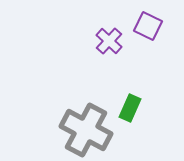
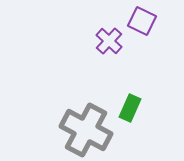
purple square: moved 6 px left, 5 px up
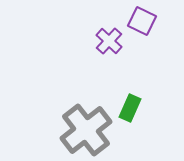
gray cross: rotated 24 degrees clockwise
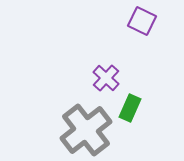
purple cross: moved 3 px left, 37 px down
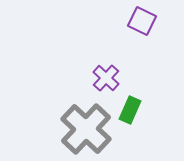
green rectangle: moved 2 px down
gray cross: moved 1 px up; rotated 9 degrees counterclockwise
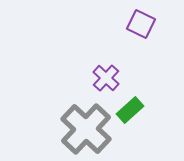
purple square: moved 1 px left, 3 px down
green rectangle: rotated 24 degrees clockwise
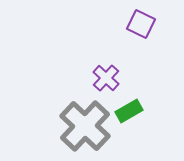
green rectangle: moved 1 px left, 1 px down; rotated 12 degrees clockwise
gray cross: moved 1 px left, 3 px up
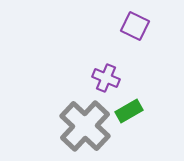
purple square: moved 6 px left, 2 px down
purple cross: rotated 20 degrees counterclockwise
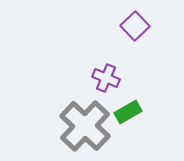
purple square: rotated 20 degrees clockwise
green rectangle: moved 1 px left, 1 px down
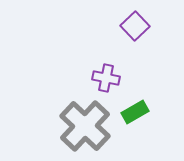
purple cross: rotated 12 degrees counterclockwise
green rectangle: moved 7 px right
